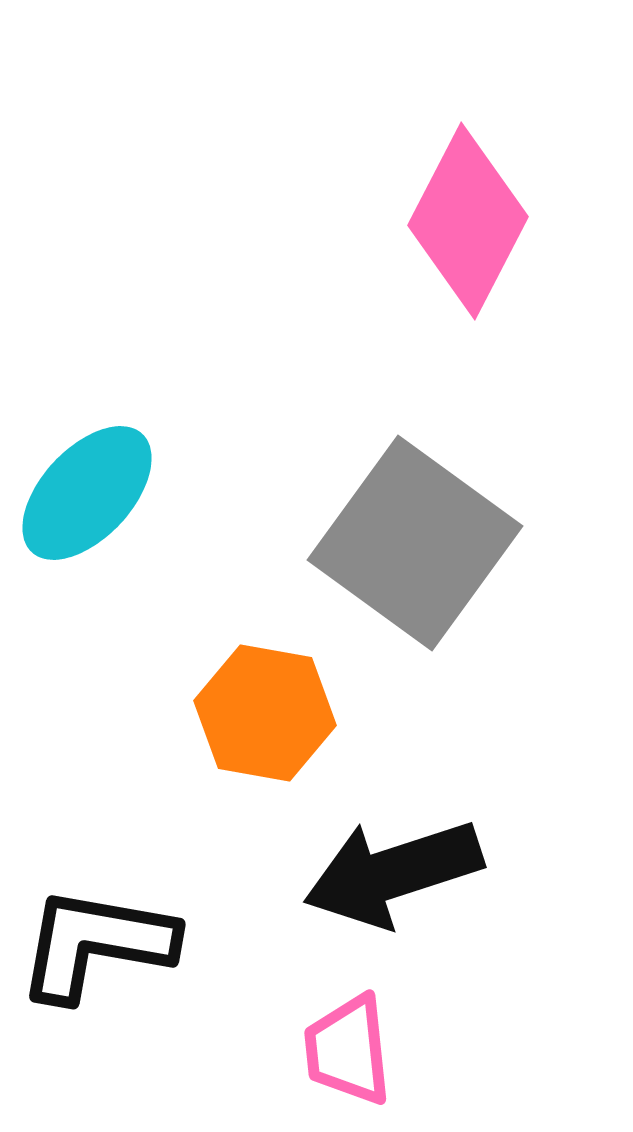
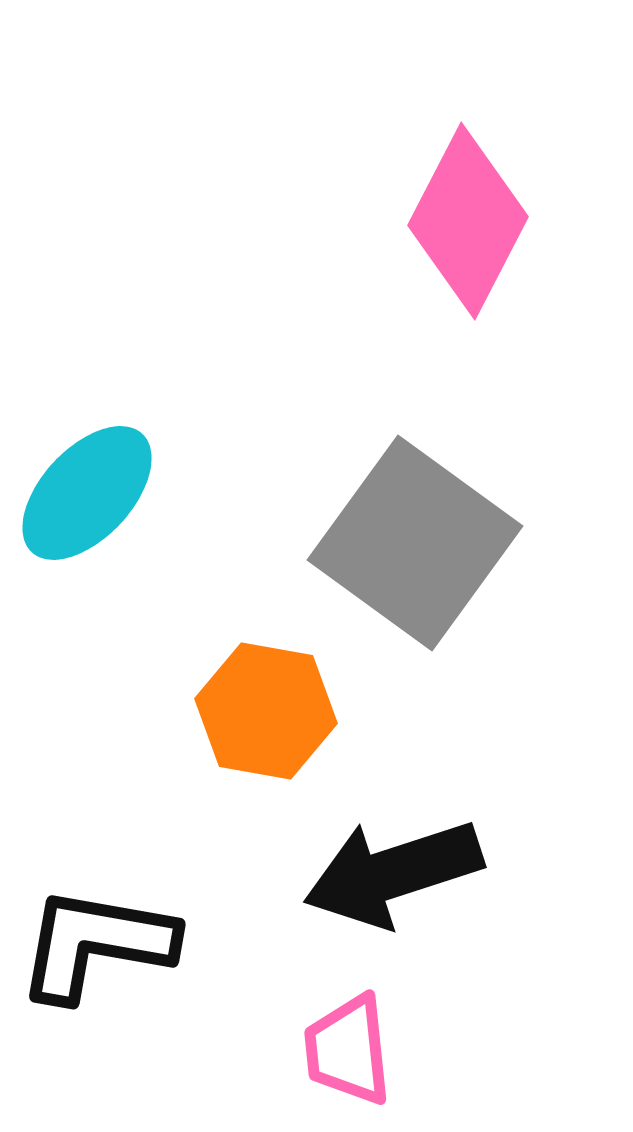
orange hexagon: moved 1 px right, 2 px up
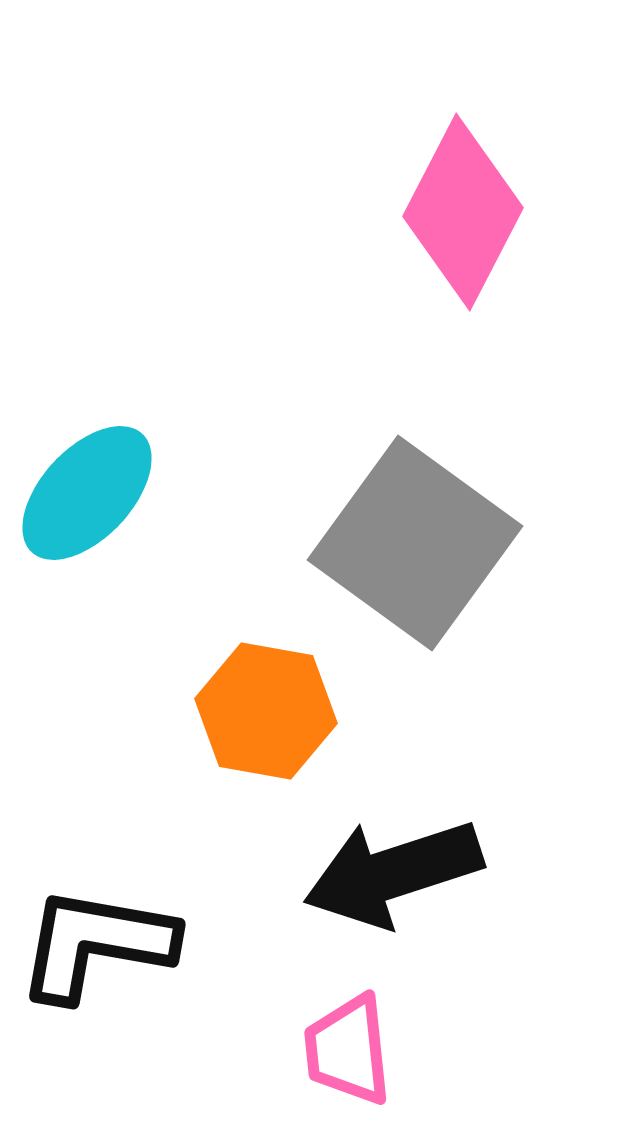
pink diamond: moved 5 px left, 9 px up
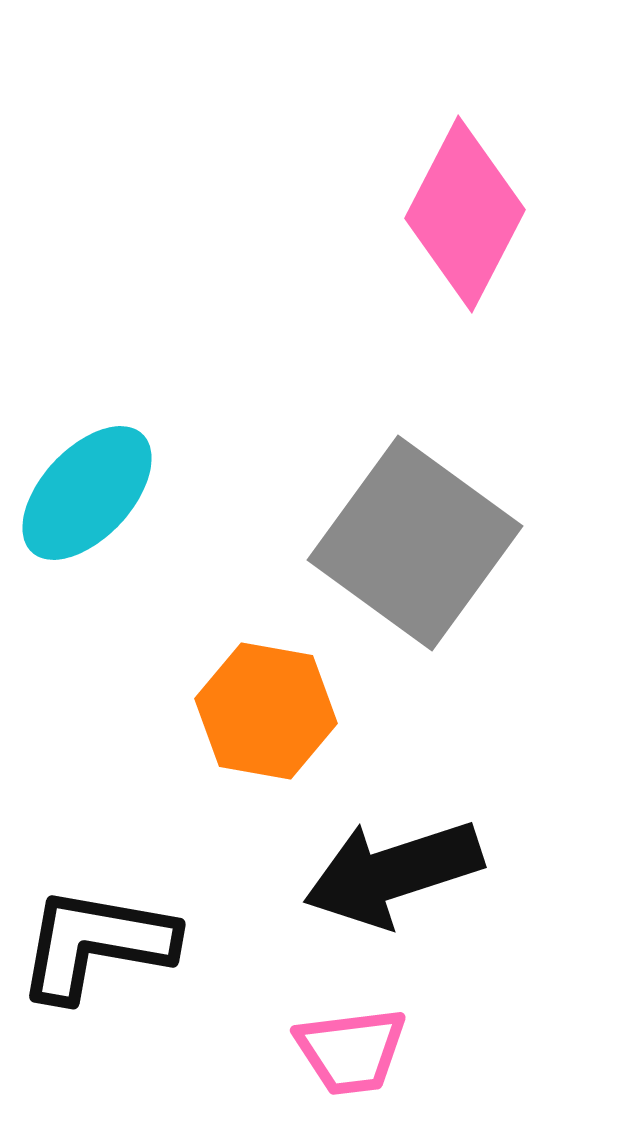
pink diamond: moved 2 px right, 2 px down
pink trapezoid: moved 3 px right, 1 px down; rotated 91 degrees counterclockwise
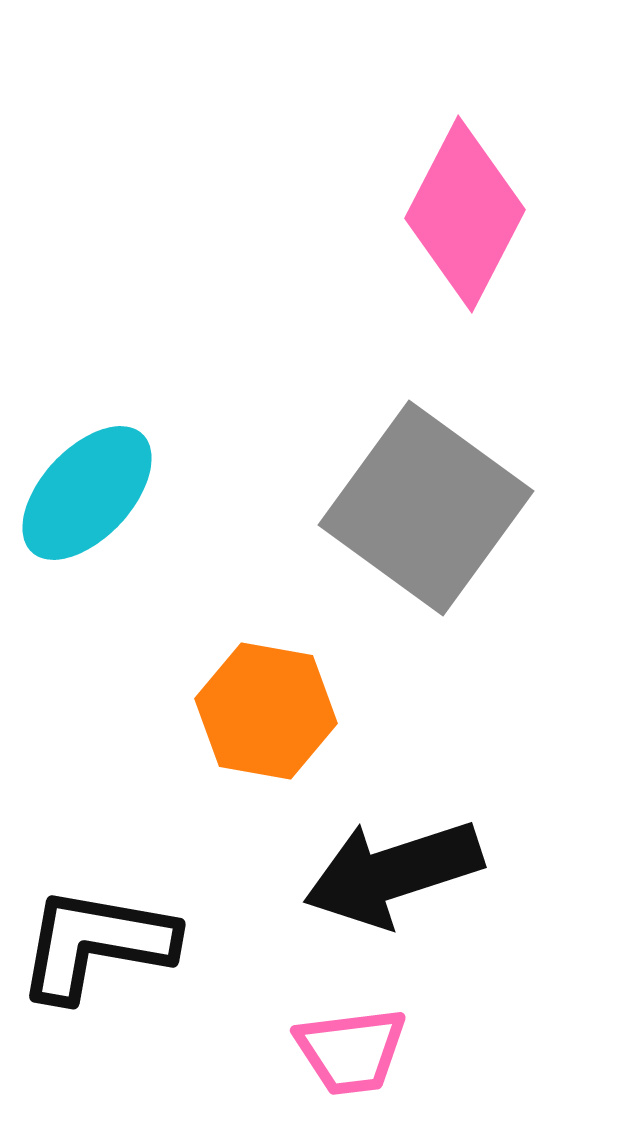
gray square: moved 11 px right, 35 px up
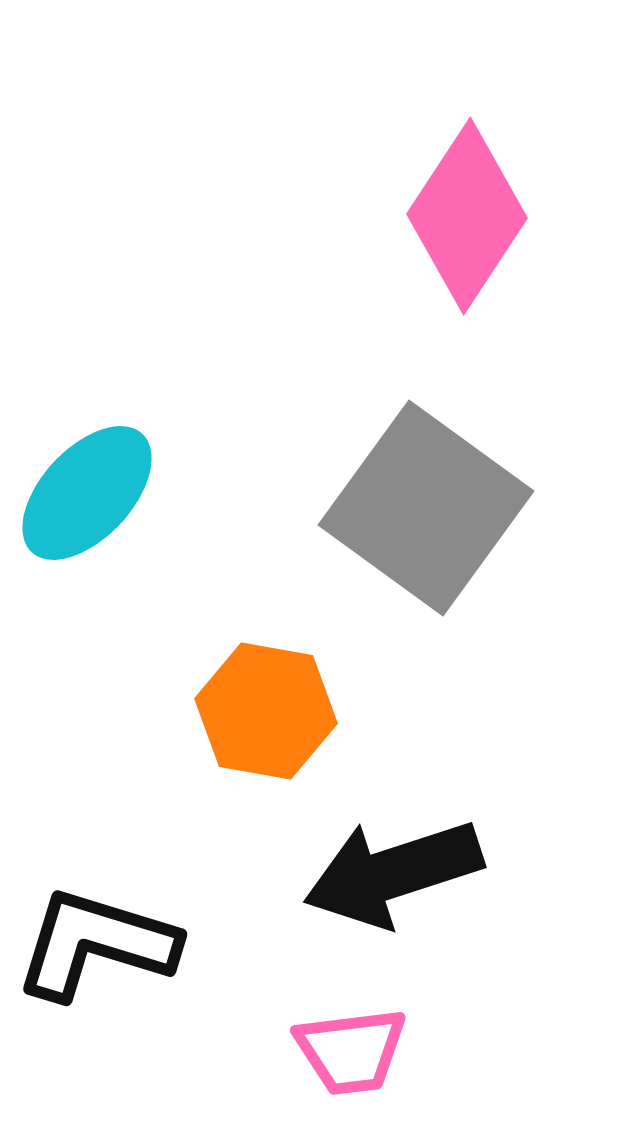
pink diamond: moved 2 px right, 2 px down; rotated 6 degrees clockwise
black L-shape: rotated 7 degrees clockwise
